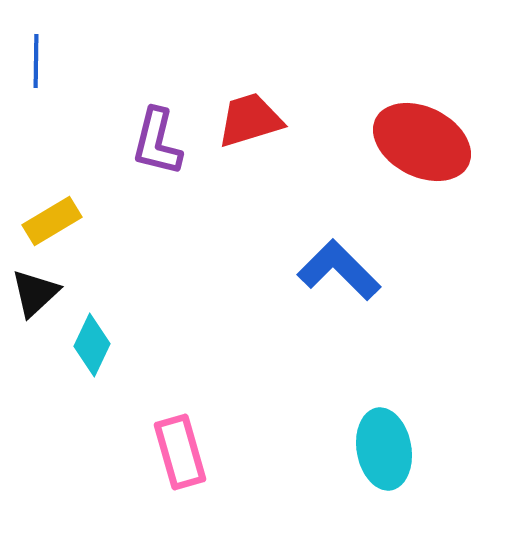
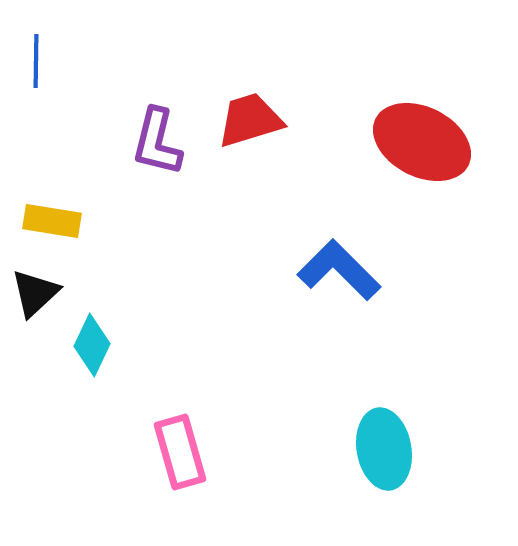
yellow rectangle: rotated 40 degrees clockwise
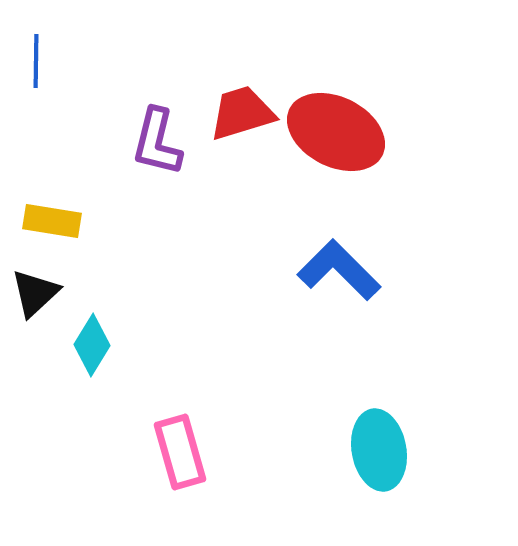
red trapezoid: moved 8 px left, 7 px up
red ellipse: moved 86 px left, 10 px up
cyan diamond: rotated 6 degrees clockwise
cyan ellipse: moved 5 px left, 1 px down
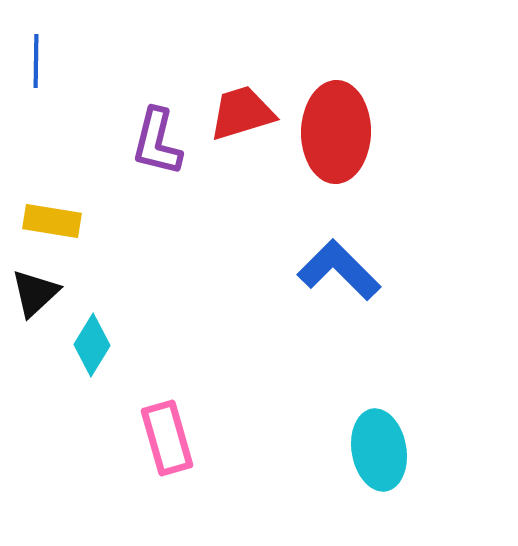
red ellipse: rotated 64 degrees clockwise
pink rectangle: moved 13 px left, 14 px up
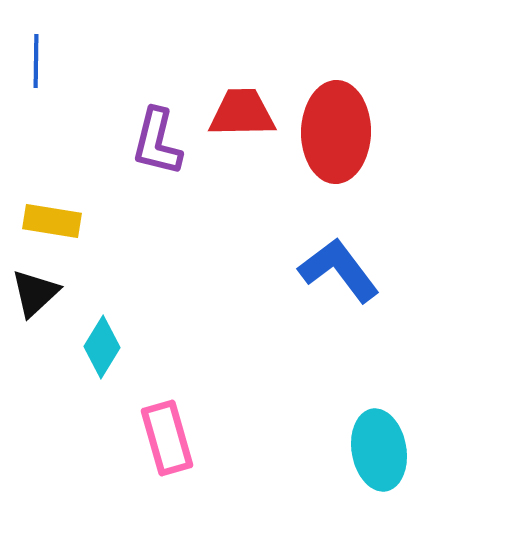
red trapezoid: rotated 16 degrees clockwise
blue L-shape: rotated 8 degrees clockwise
cyan diamond: moved 10 px right, 2 px down
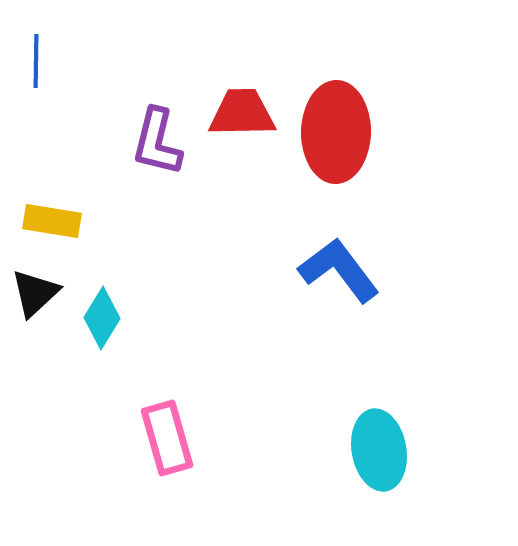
cyan diamond: moved 29 px up
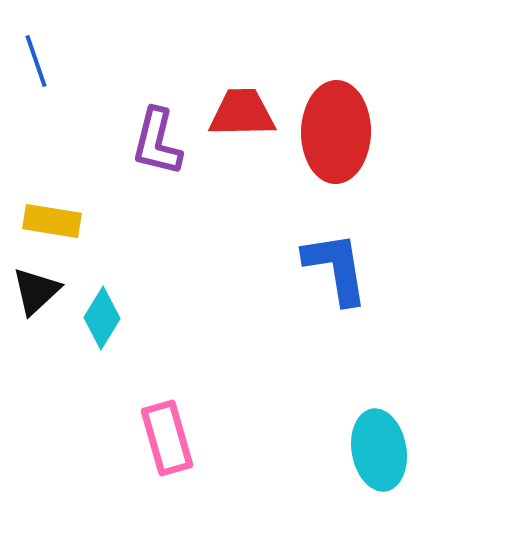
blue line: rotated 20 degrees counterclockwise
blue L-shape: moved 3 px left, 2 px up; rotated 28 degrees clockwise
black triangle: moved 1 px right, 2 px up
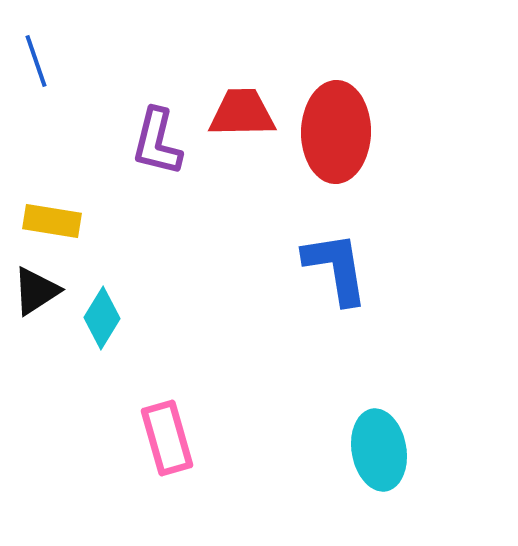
black triangle: rotated 10 degrees clockwise
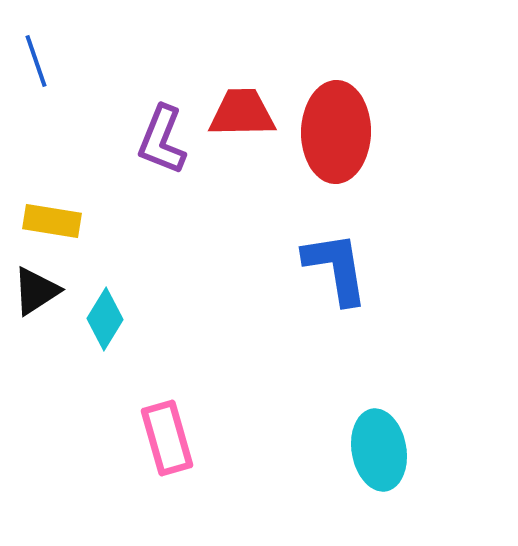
purple L-shape: moved 5 px right, 2 px up; rotated 8 degrees clockwise
cyan diamond: moved 3 px right, 1 px down
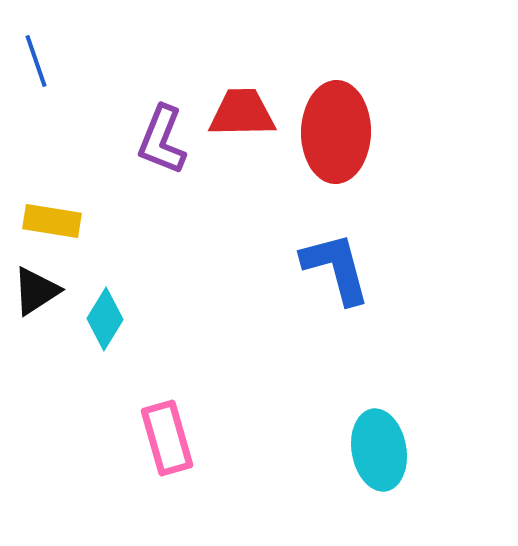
blue L-shape: rotated 6 degrees counterclockwise
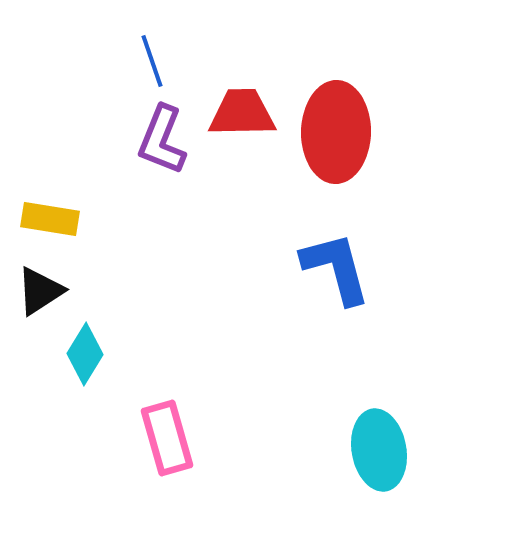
blue line: moved 116 px right
yellow rectangle: moved 2 px left, 2 px up
black triangle: moved 4 px right
cyan diamond: moved 20 px left, 35 px down
